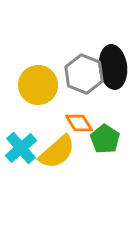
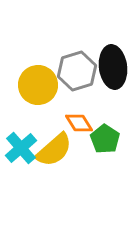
gray hexagon: moved 7 px left, 3 px up; rotated 21 degrees clockwise
yellow semicircle: moved 3 px left, 2 px up
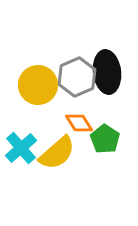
black ellipse: moved 6 px left, 5 px down
gray hexagon: moved 6 px down; rotated 6 degrees counterclockwise
yellow semicircle: moved 3 px right, 3 px down
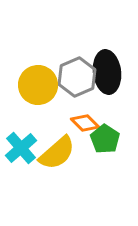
orange diamond: moved 6 px right; rotated 12 degrees counterclockwise
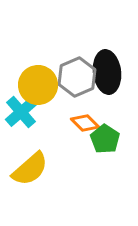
cyan cross: moved 36 px up
yellow semicircle: moved 27 px left, 16 px down
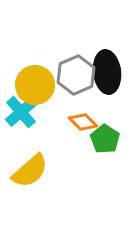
gray hexagon: moved 1 px left, 2 px up
yellow circle: moved 3 px left
orange diamond: moved 2 px left, 1 px up
yellow semicircle: moved 2 px down
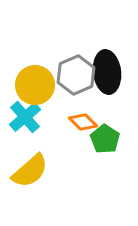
cyan cross: moved 4 px right, 5 px down
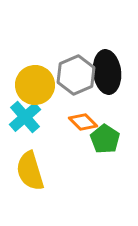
yellow semicircle: rotated 114 degrees clockwise
